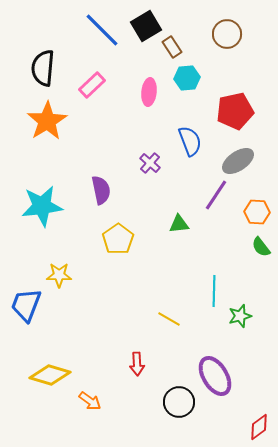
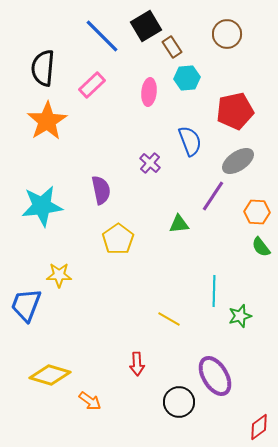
blue line: moved 6 px down
purple line: moved 3 px left, 1 px down
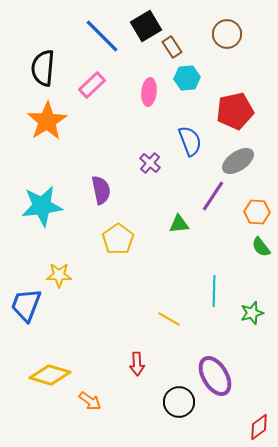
green star: moved 12 px right, 3 px up
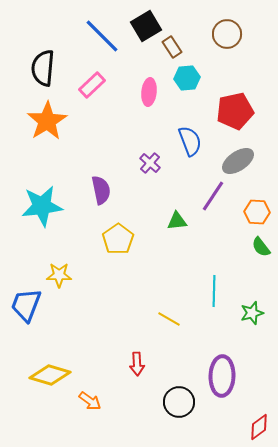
green triangle: moved 2 px left, 3 px up
purple ellipse: moved 7 px right; rotated 33 degrees clockwise
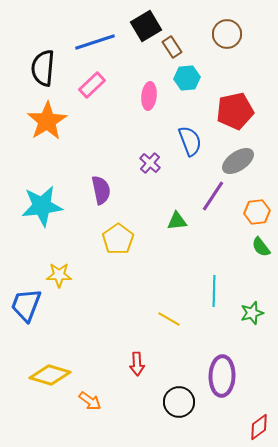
blue line: moved 7 px left, 6 px down; rotated 63 degrees counterclockwise
pink ellipse: moved 4 px down
orange hexagon: rotated 10 degrees counterclockwise
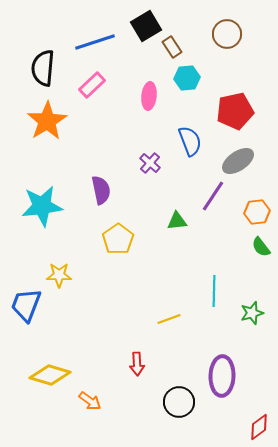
yellow line: rotated 50 degrees counterclockwise
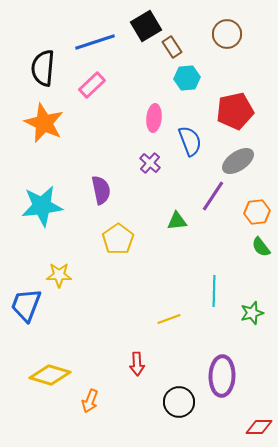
pink ellipse: moved 5 px right, 22 px down
orange star: moved 3 px left, 2 px down; rotated 15 degrees counterclockwise
orange arrow: rotated 75 degrees clockwise
red diamond: rotated 36 degrees clockwise
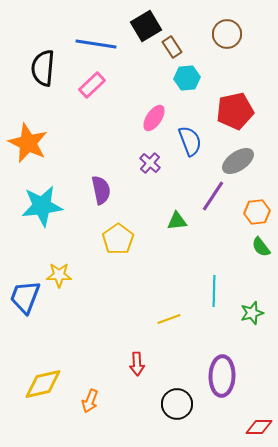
blue line: moved 1 px right, 2 px down; rotated 27 degrees clockwise
pink ellipse: rotated 28 degrees clockwise
orange star: moved 16 px left, 20 px down
blue trapezoid: moved 1 px left, 8 px up
yellow diamond: moved 7 px left, 9 px down; rotated 30 degrees counterclockwise
black circle: moved 2 px left, 2 px down
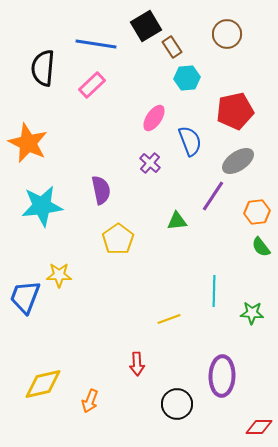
green star: rotated 20 degrees clockwise
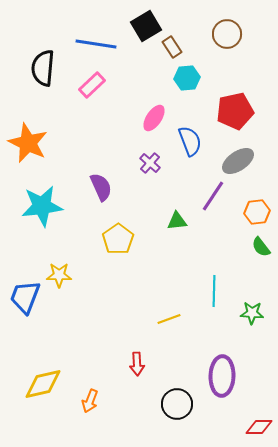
purple semicircle: moved 3 px up; rotated 12 degrees counterclockwise
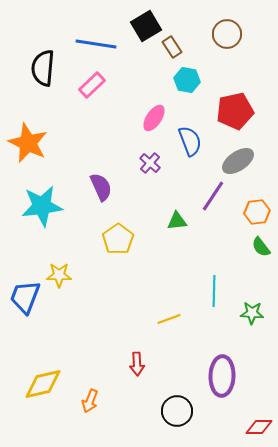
cyan hexagon: moved 2 px down; rotated 15 degrees clockwise
black circle: moved 7 px down
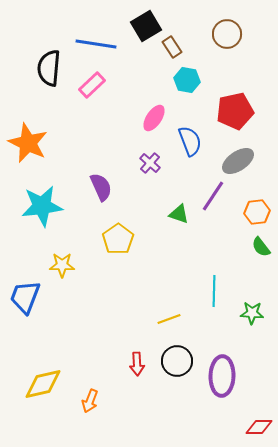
black semicircle: moved 6 px right
green triangle: moved 2 px right, 7 px up; rotated 25 degrees clockwise
yellow star: moved 3 px right, 10 px up
black circle: moved 50 px up
